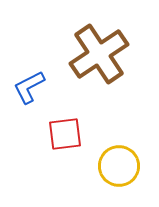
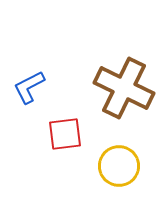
brown cross: moved 25 px right, 34 px down; rotated 30 degrees counterclockwise
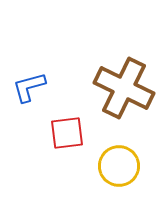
blue L-shape: rotated 12 degrees clockwise
red square: moved 2 px right, 1 px up
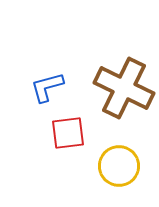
blue L-shape: moved 18 px right
red square: moved 1 px right
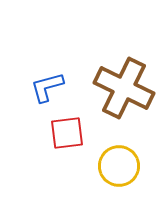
red square: moved 1 px left
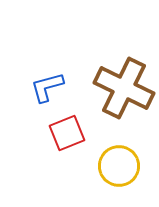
red square: rotated 15 degrees counterclockwise
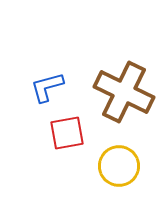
brown cross: moved 4 px down
red square: rotated 12 degrees clockwise
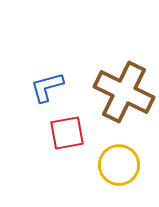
yellow circle: moved 1 px up
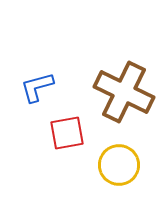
blue L-shape: moved 10 px left
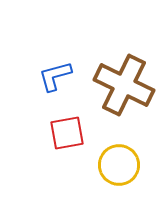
blue L-shape: moved 18 px right, 11 px up
brown cross: moved 7 px up
